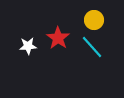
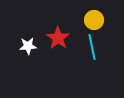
cyan line: rotated 30 degrees clockwise
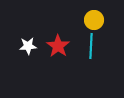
red star: moved 8 px down
cyan line: moved 1 px left, 1 px up; rotated 15 degrees clockwise
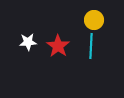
white star: moved 4 px up
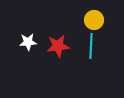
red star: rotated 30 degrees clockwise
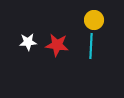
red star: moved 1 px left, 1 px up; rotated 15 degrees clockwise
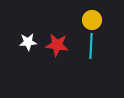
yellow circle: moved 2 px left
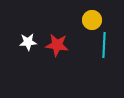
cyan line: moved 13 px right, 1 px up
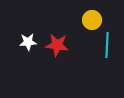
cyan line: moved 3 px right
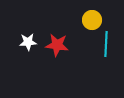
cyan line: moved 1 px left, 1 px up
